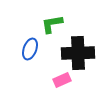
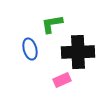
blue ellipse: rotated 35 degrees counterclockwise
black cross: moved 1 px up
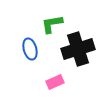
black cross: moved 3 px up; rotated 16 degrees counterclockwise
pink rectangle: moved 7 px left, 2 px down
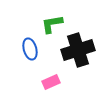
black cross: moved 1 px down
pink rectangle: moved 4 px left
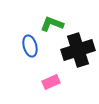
green L-shape: rotated 30 degrees clockwise
blue ellipse: moved 3 px up
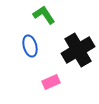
green L-shape: moved 8 px left, 9 px up; rotated 35 degrees clockwise
black cross: rotated 12 degrees counterclockwise
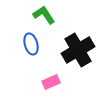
blue ellipse: moved 1 px right, 2 px up
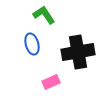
blue ellipse: moved 1 px right
black cross: moved 2 px down; rotated 20 degrees clockwise
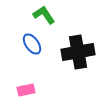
blue ellipse: rotated 20 degrees counterclockwise
pink rectangle: moved 25 px left, 8 px down; rotated 12 degrees clockwise
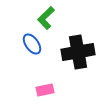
green L-shape: moved 2 px right, 3 px down; rotated 100 degrees counterclockwise
pink rectangle: moved 19 px right
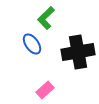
pink rectangle: rotated 30 degrees counterclockwise
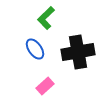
blue ellipse: moved 3 px right, 5 px down
pink rectangle: moved 4 px up
